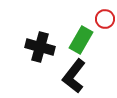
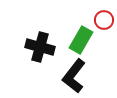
red circle: moved 1 px left, 1 px down
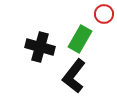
red circle: moved 6 px up
green rectangle: moved 1 px left, 1 px up
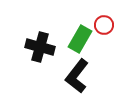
red circle: moved 11 px down
black L-shape: moved 3 px right
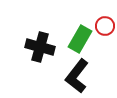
red circle: moved 1 px right, 1 px down
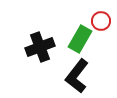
red circle: moved 4 px left, 5 px up
black cross: rotated 36 degrees counterclockwise
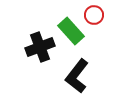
red circle: moved 7 px left, 6 px up
green rectangle: moved 9 px left, 8 px up; rotated 72 degrees counterclockwise
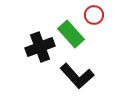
green rectangle: moved 3 px down
black L-shape: rotated 80 degrees counterclockwise
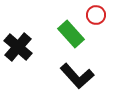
red circle: moved 2 px right
black cross: moved 22 px left; rotated 28 degrees counterclockwise
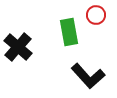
green rectangle: moved 2 px left, 2 px up; rotated 32 degrees clockwise
black L-shape: moved 11 px right
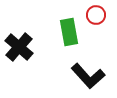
black cross: moved 1 px right
